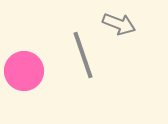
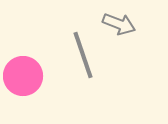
pink circle: moved 1 px left, 5 px down
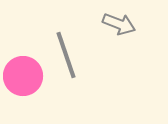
gray line: moved 17 px left
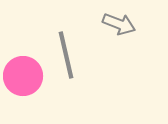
gray line: rotated 6 degrees clockwise
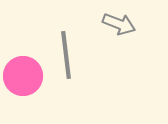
gray line: rotated 6 degrees clockwise
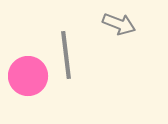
pink circle: moved 5 px right
